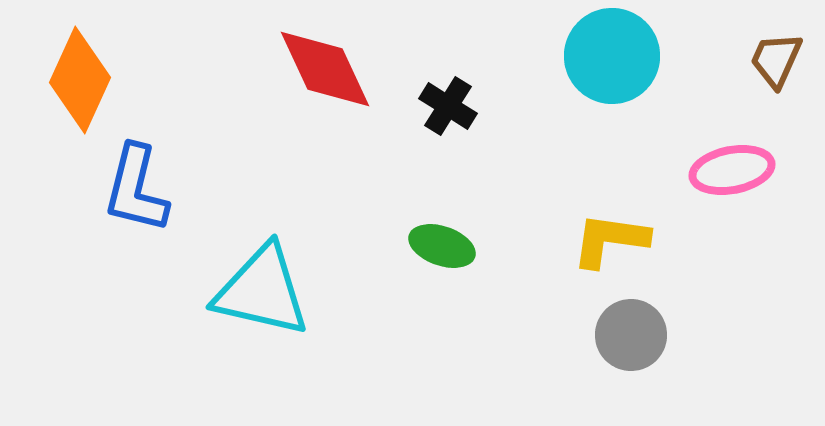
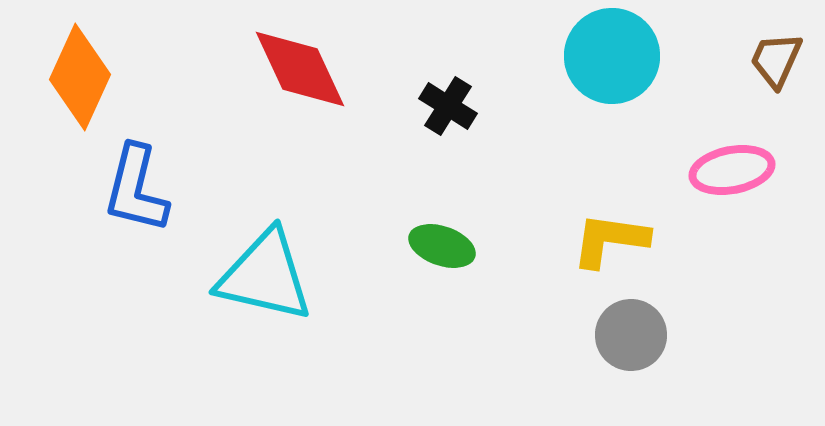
red diamond: moved 25 px left
orange diamond: moved 3 px up
cyan triangle: moved 3 px right, 15 px up
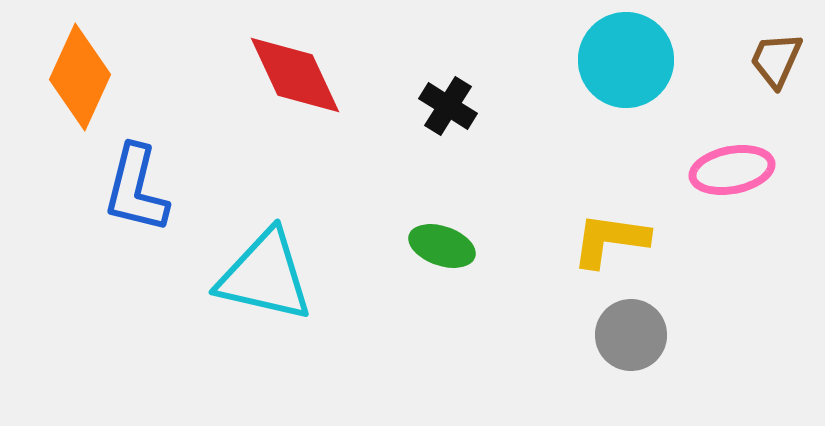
cyan circle: moved 14 px right, 4 px down
red diamond: moved 5 px left, 6 px down
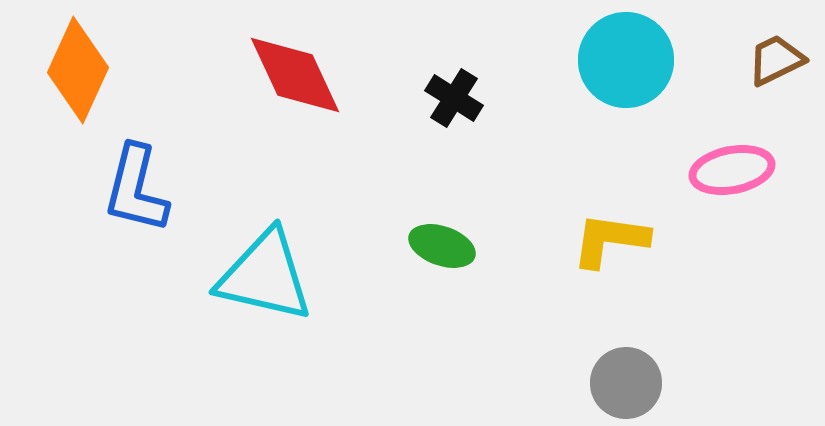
brown trapezoid: rotated 40 degrees clockwise
orange diamond: moved 2 px left, 7 px up
black cross: moved 6 px right, 8 px up
gray circle: moved 5 px left, 48 px down
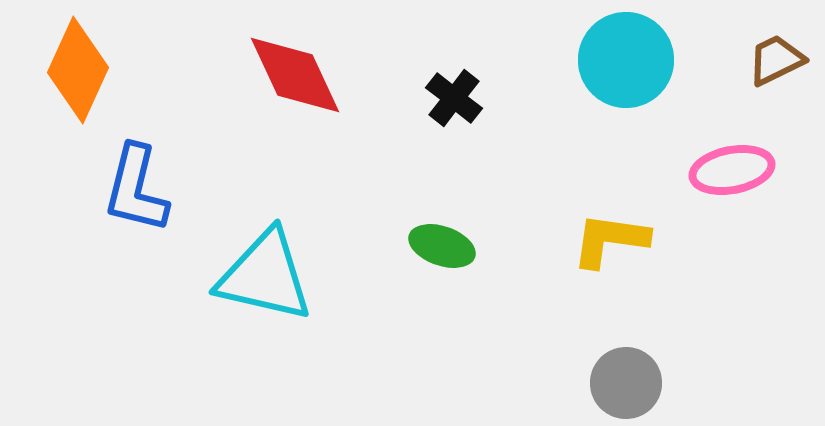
black cross: rotated 6 degrees clockwise
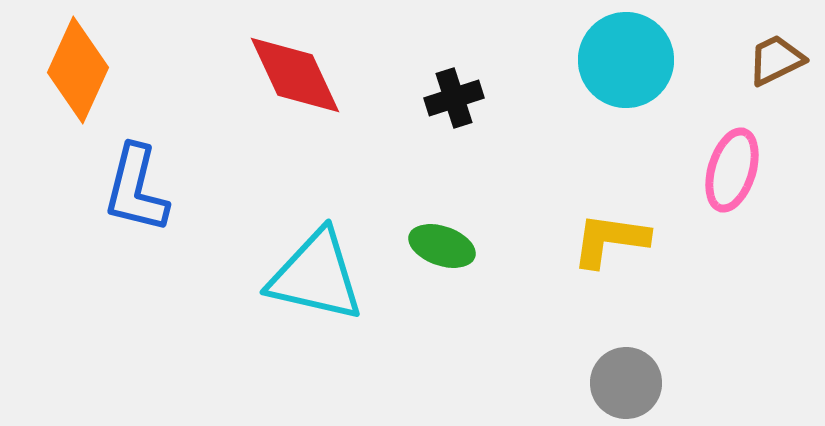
black cross: rotated 34 degrees clockwise
pink ellipse: rotated 62 degrees counterclockwise
cyan triangle: moved 51 px right
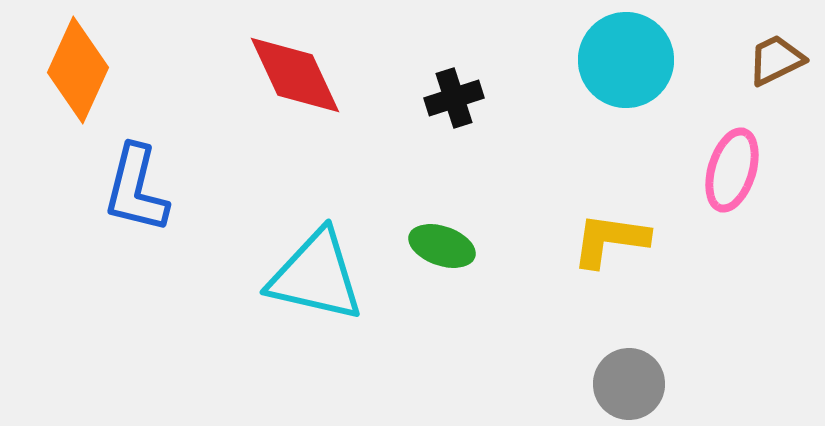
gray circle: moved 3 px right, 1 px down
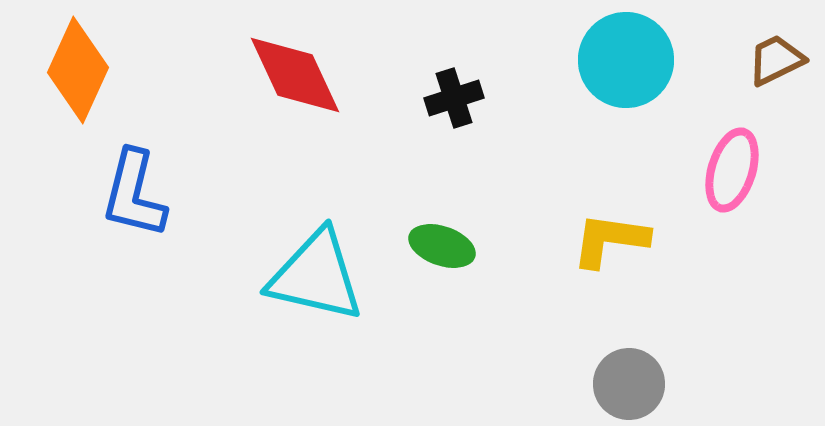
blue L-shape: moved 2 px left, 5 px down
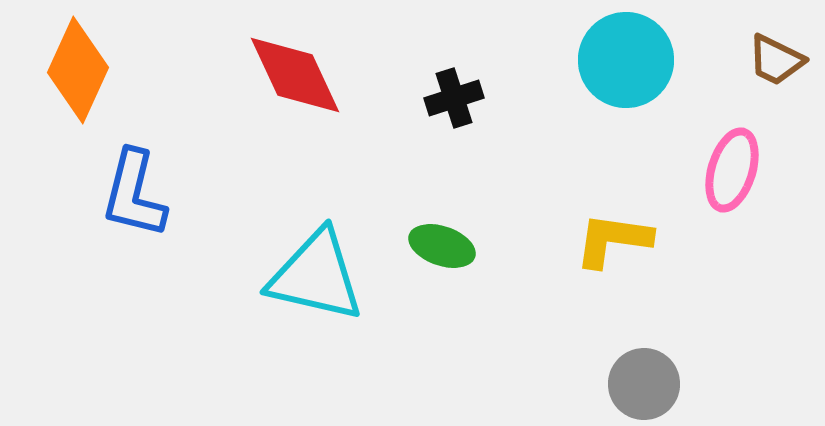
brown trapezoid: rotated 128 degrees counterclockwise
yellow L-shape: moved 3 px right
gray circle: moved 15 px right
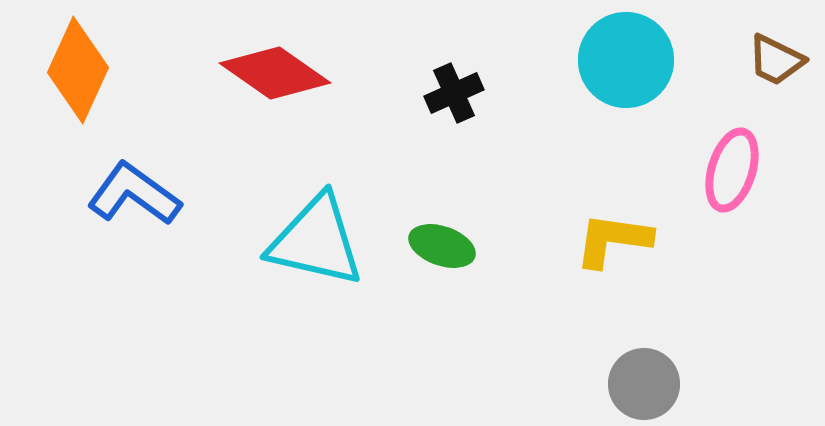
red diamond: moved 20 px left, 2 px up; rotated 30 degrees counterclockwise
black cross: moved 5 px up; rotated 6 degrees counterclockwise
blue L-shape: rotated 112 degrees clockwise
cyan triangle: moved 35 px up
